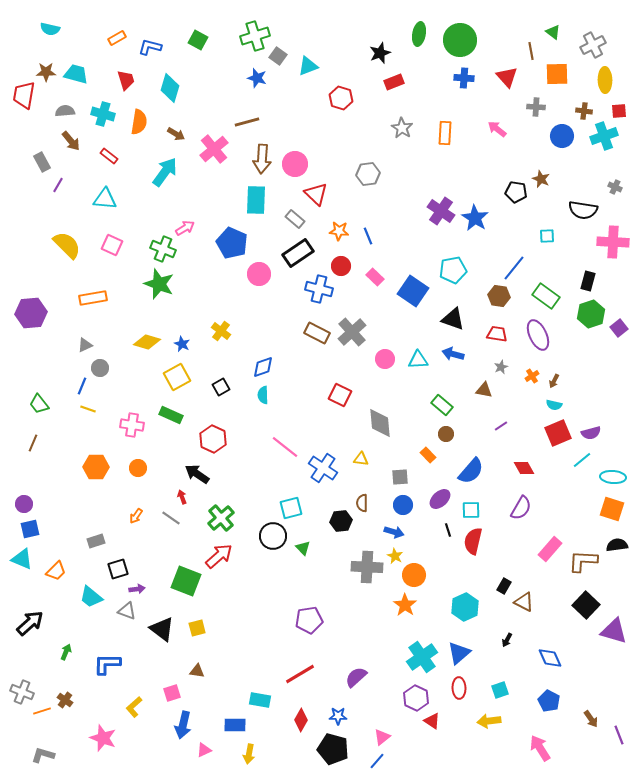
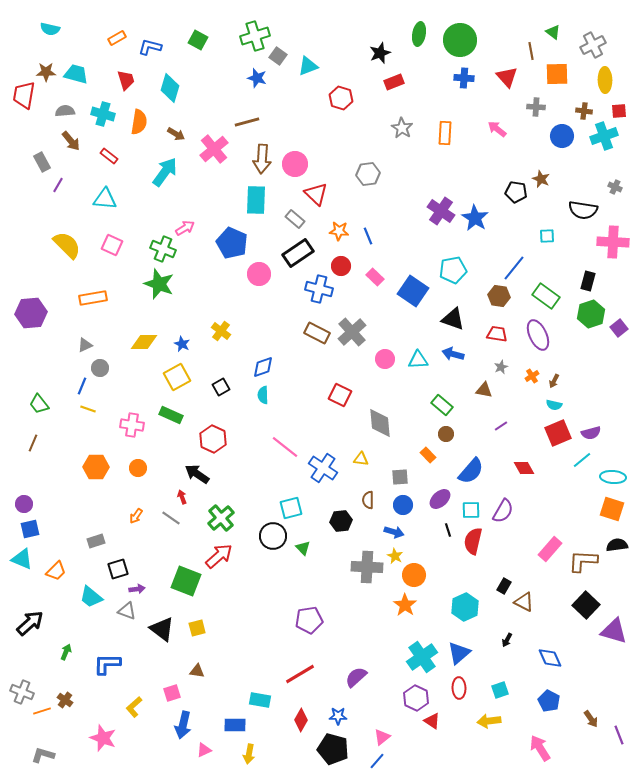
yellow diamond at (147, 342): moved 3 px left; rotated 16 degrees counterclockwise
brown semicircle at (362, 503): moved 6 px right, 3 px up
purple semicircle at (521, 508): moved 18 px left, 3 px down
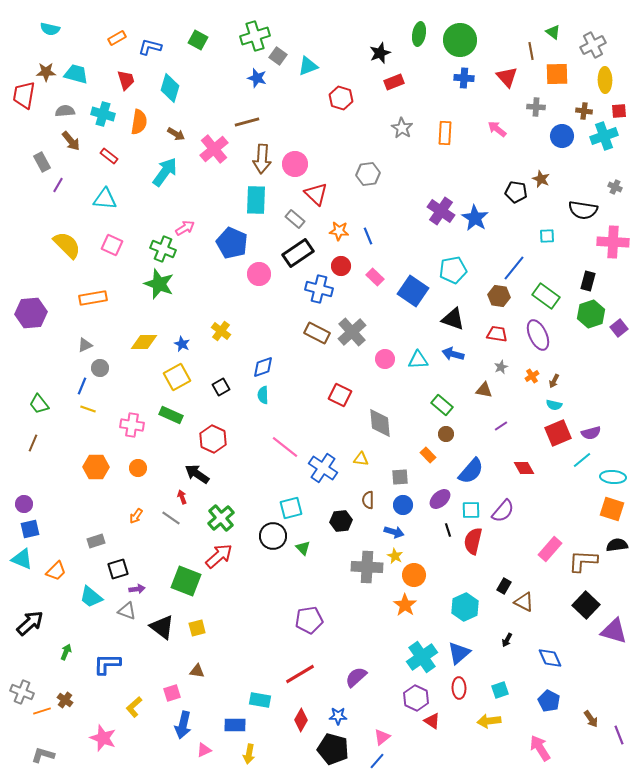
purple semicircle at (503, 511): rotated 10 degrees clockwise
black triangle at (162, 629): moved 2 px up
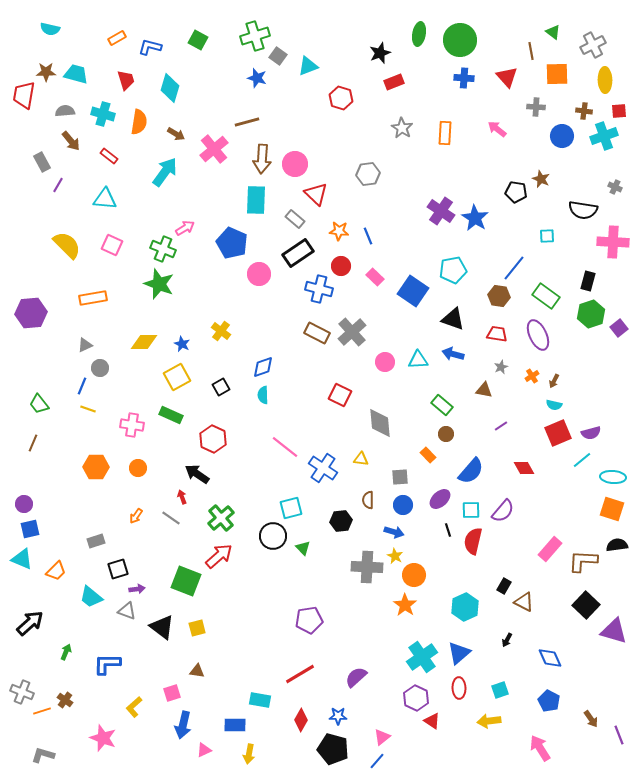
pink circle at (385, 359): moved 3 px down
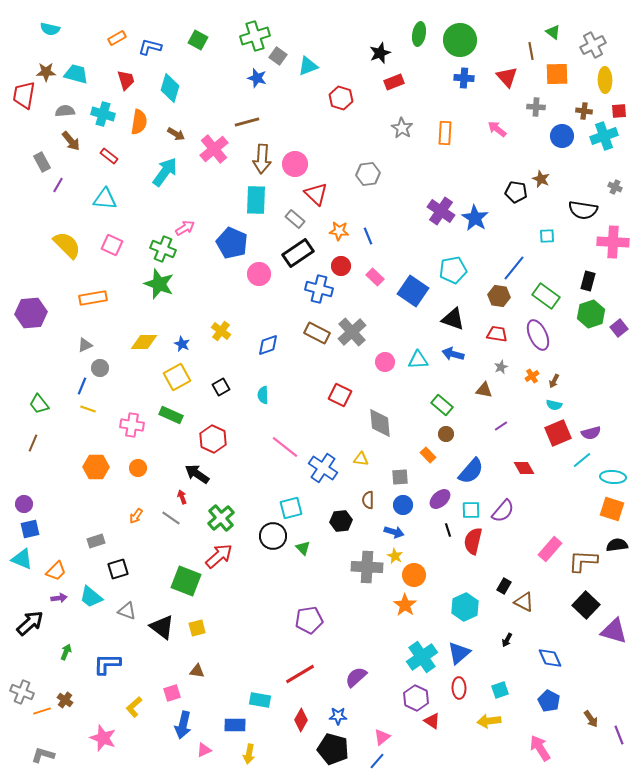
blue diamond at (263, 367): moved 5 px right, 22 px up
purple arrow at (137, 589): moved 78 px left, 9 px down
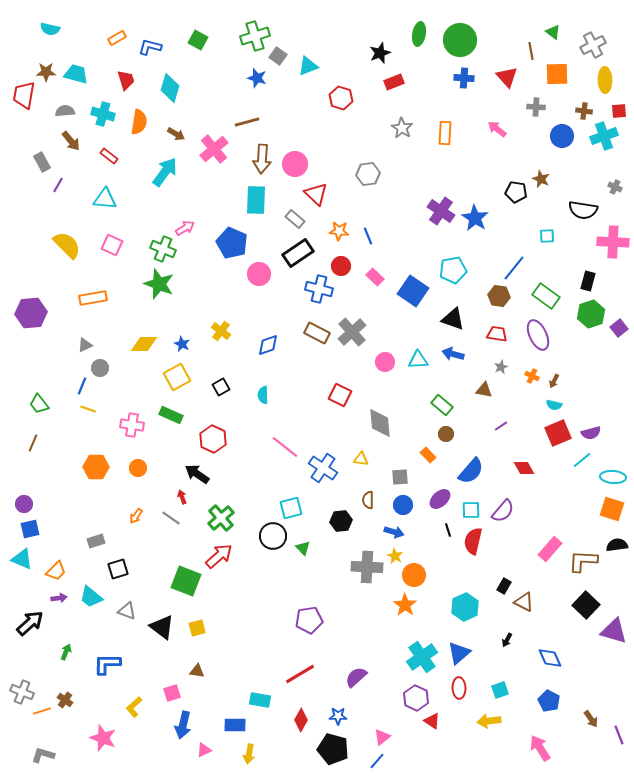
yellow diamond at (144, 342): moved 2 px down
orange cross at (532, 376): rotated 32 degrees counterclockwise
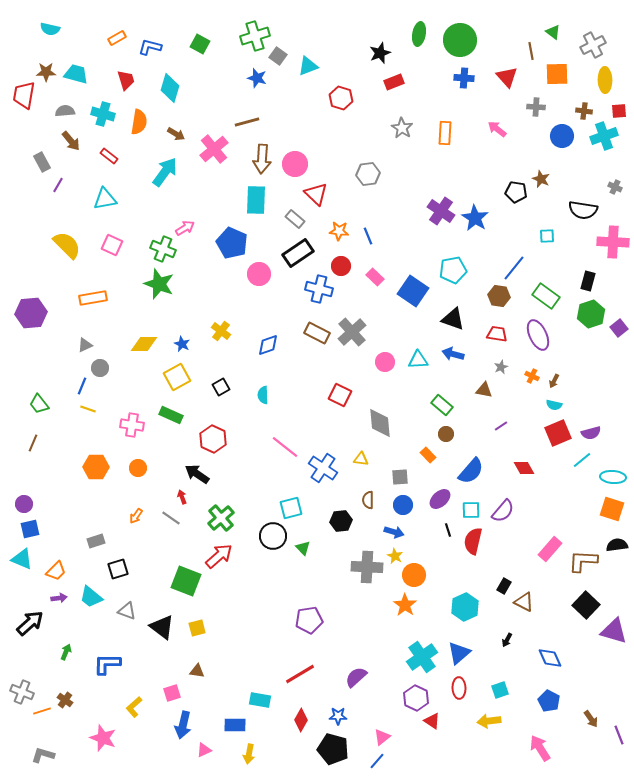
green square at (198, 40): moved 2 px right, 4 px down
cyan triangle at (105, 199): rotated 15 degrees counterclockwise
